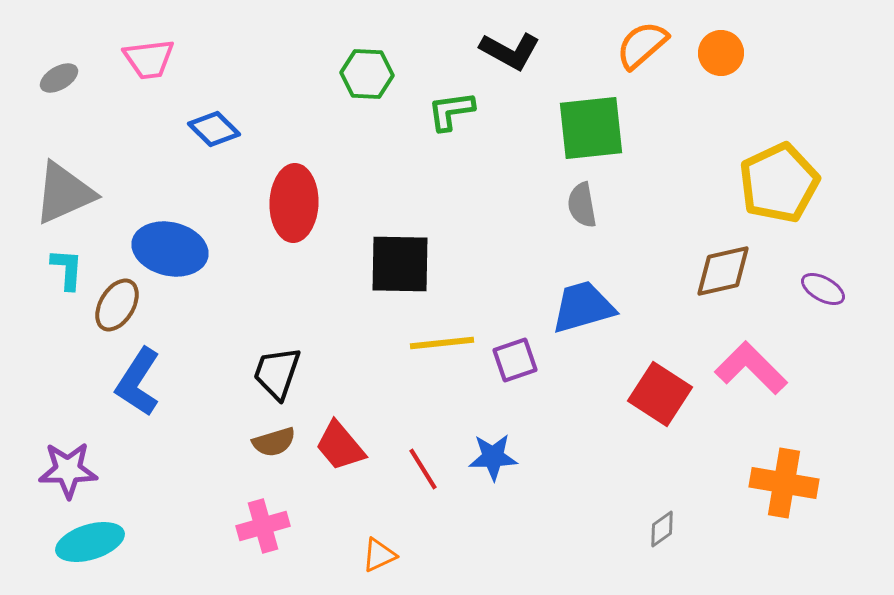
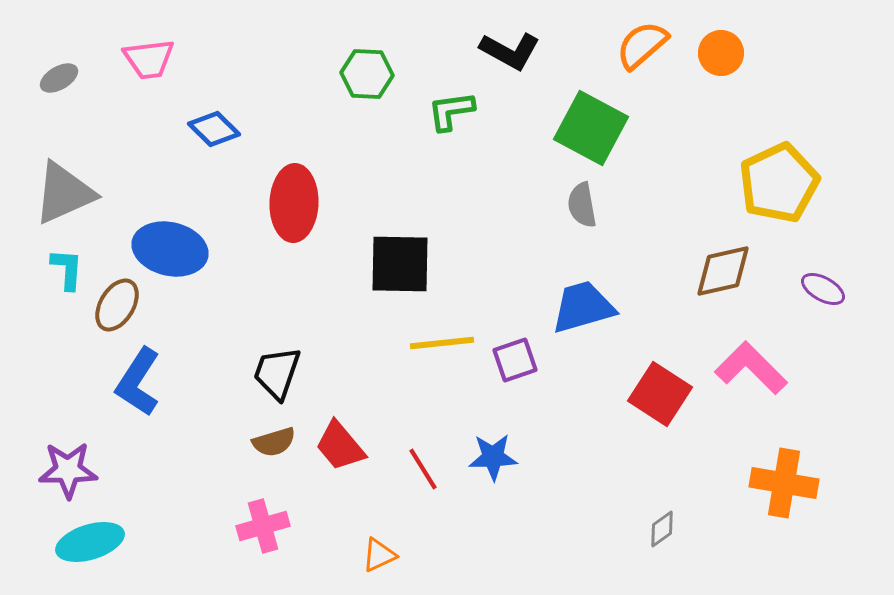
green square: rotated 34 degrees clockwise
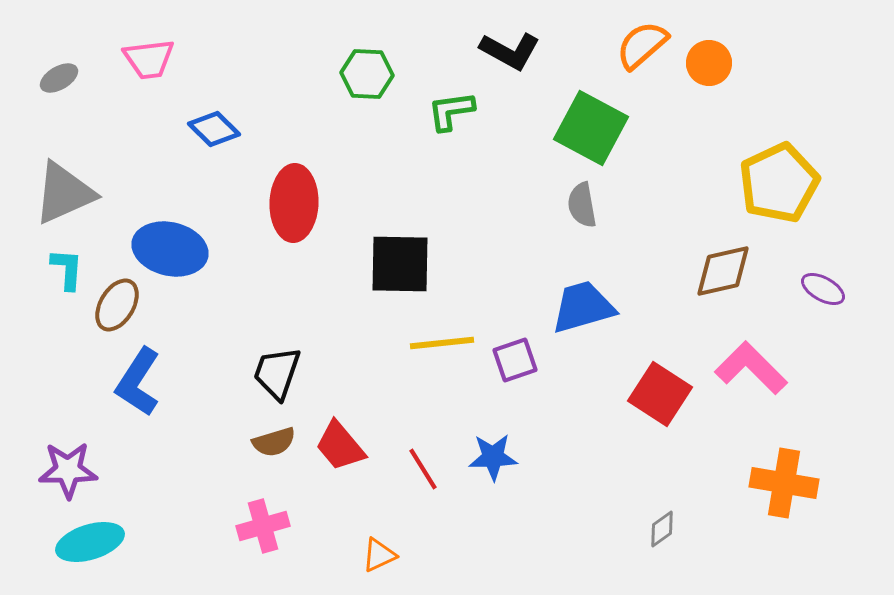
orange circle: moved 12 px left, 10 px down
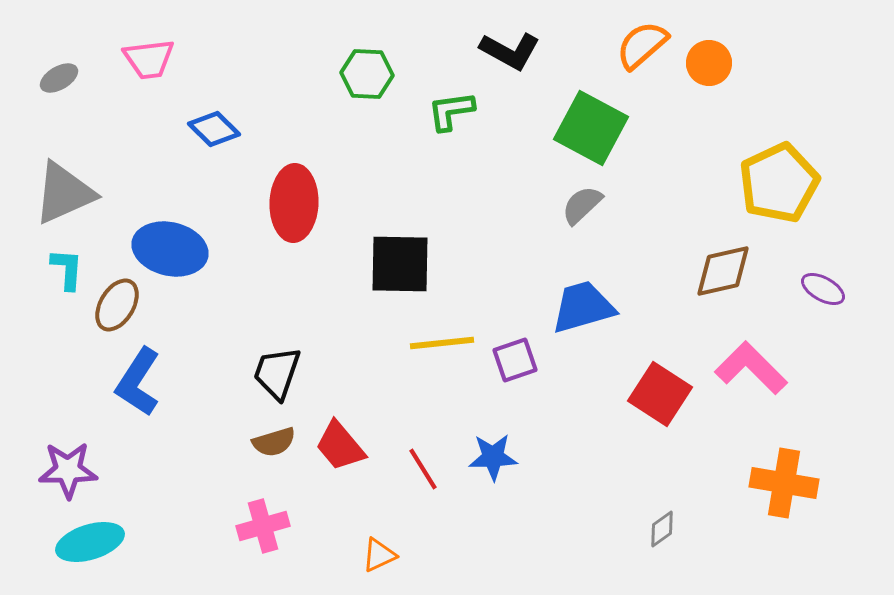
gray semicircle: rotated 57 degrees clockwise
